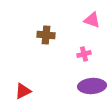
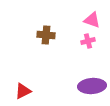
pink cross: moved 4 px right, 13 px up
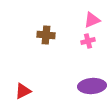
pink triangle: rotated 42 degrees counterclockwise
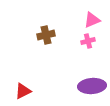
brown cross: rotated 18 degrees counterclockwise
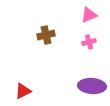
pink triangle: moved 3 px left, 5 px up
pink cross: moved 1 px right, 1 px down
purple ellipse: rotated 8 degrees clockwise
